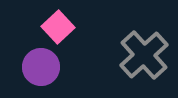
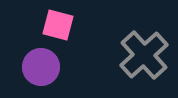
pink square: moved 2 px up; rotated 32 degrees counterclockwise
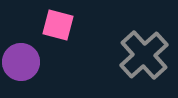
purple circle: moved 20 px left, 5 px up
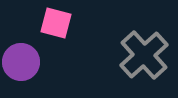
pink square: moved 2 px left, 2 px up
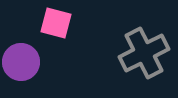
gray cross: moved 2 px up; rotated 15 degrees clockwise
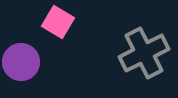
pink square: moved 2 px right, 1 px up; rotated 16 degrees clockwise
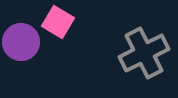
purple circle: moved 20 px up
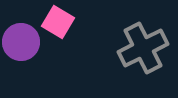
gray cross: moved 1 px left, 5 px up
